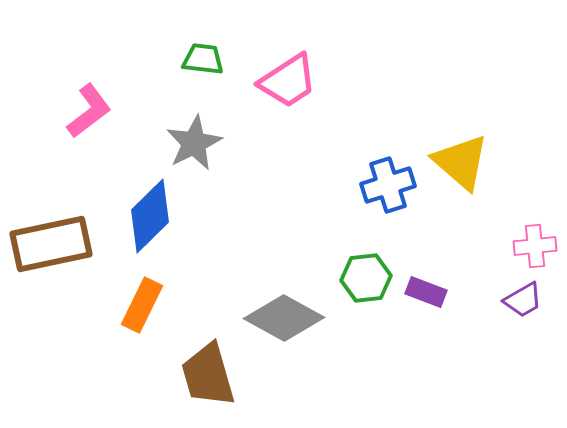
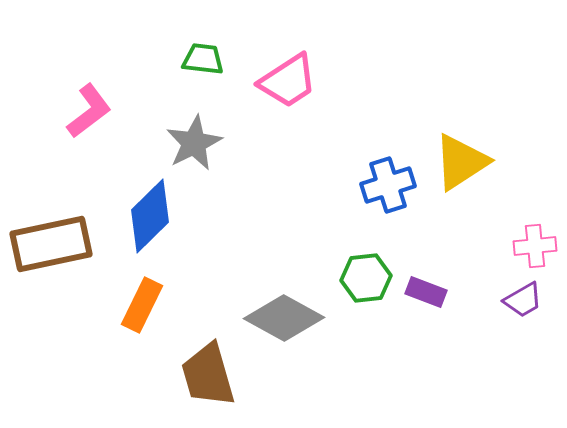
yellow triangle: rotated 46 degrees clockwise
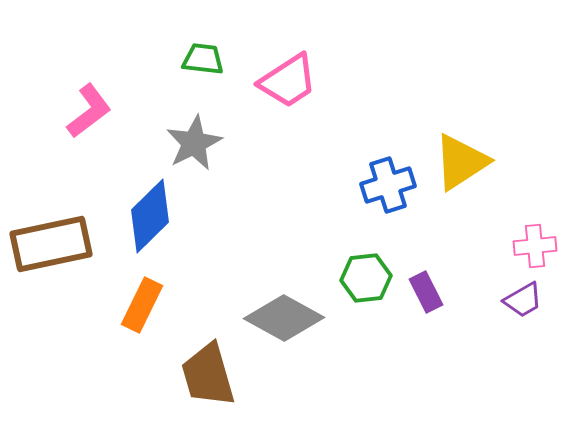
purple rectangle: rotated 42 degrees clockwise
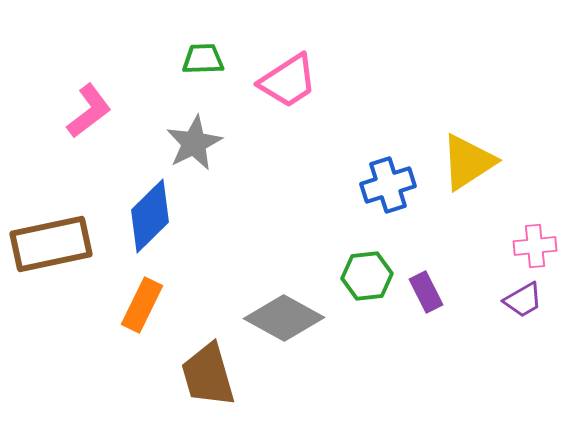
green trapezoid: rotated 9 degrees counterclockwise
yellow triangle: moved 7 px right
green hexagon: moved 1 px right, 2 px up
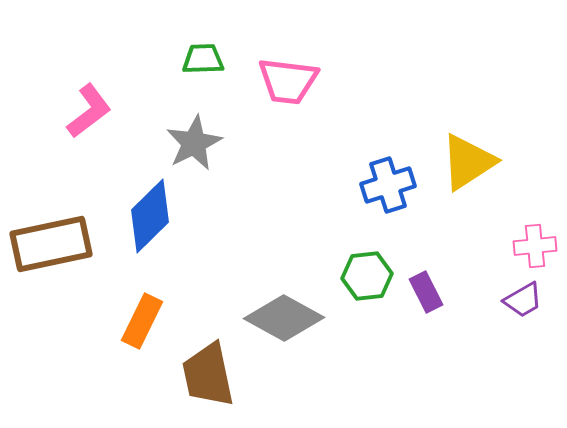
pink trapezoid: rotated 40 degrees clockwise
orange rectangle: moved 16 px down
brown trapezoid: rotated 4 degrees clockwise
